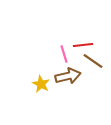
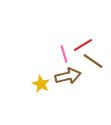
red line: rotated 24 degrees counterclockwise
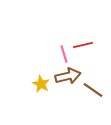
red line: rotated 18 degrees clockwise
brown line: moved 29 px down
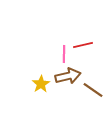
pink line: rotated 18 degrees clockwise
yellow star: rotated 12 degrees clockwise
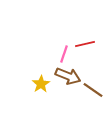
red line: moved 2 px right, 1 px up
pink line: rotated 18 degrees clockwise
brown arrow: rotated 35 degrees clockwise
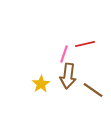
brown arrow: rotated 75 degrees clockwise
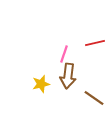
red line: moved 10 px right, 1 px up
yellow star: rotated 18 degrees clockwise
brown line: moved 1 px right, 8 px down
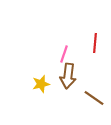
red line: rotated 72 degrees counterclockwise
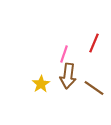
red line: moved 1 px left; rotated 18 degrees clockwise
yellow star: rotated 18 degrees counterclockwise
brown line: moved 10 px up
